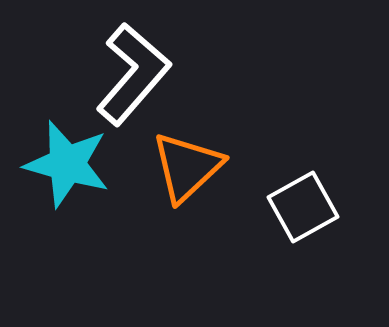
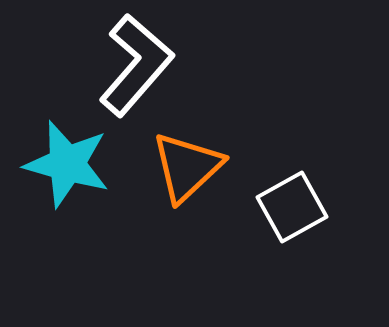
white L-shape: moved 3 px right, 9 px up
white square: moved 11 px left
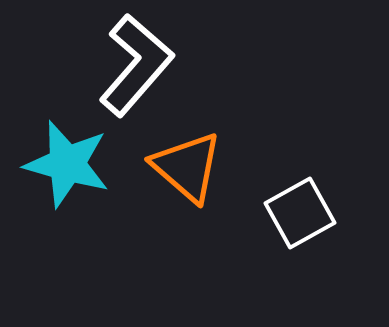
orange triangle: rotated 36 degrees counterclockwise
white square: moved 8 px right, 6 px down
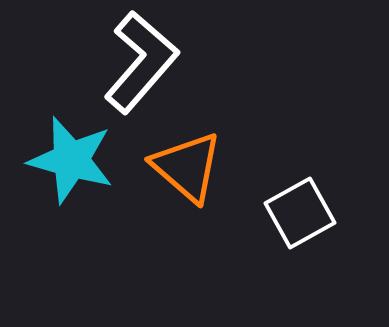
white L-shape: moved 5 px right, 3 px up
cyan star: moved 4 px right, 4 px up
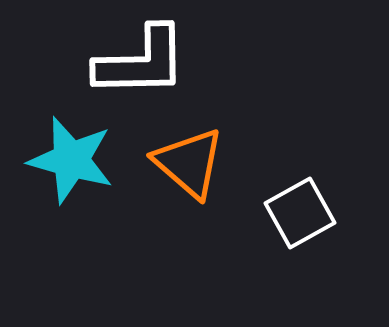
white L-shape: rotated 48 degrees clockwise
orange triangle: moved 2 px right, 4 px up
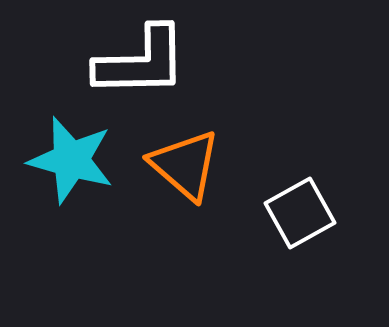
orange triangle: moved 4 px left, 2 px down
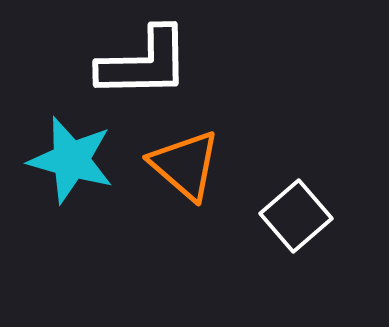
white L-shape: moved 3 px right, 1 px down
white square: moved 4 px left, 3 px down; rotated 12 degrees counterclockwise
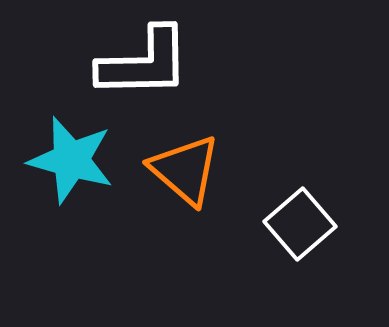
orange triangle: moved 5 px down
white square: moved 4 px right, 8 px down
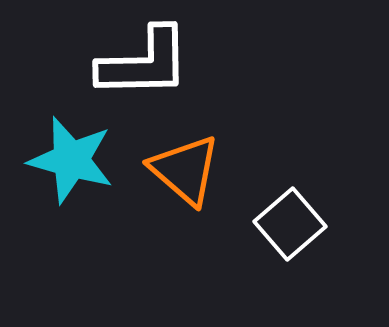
white square: moved 10 px left
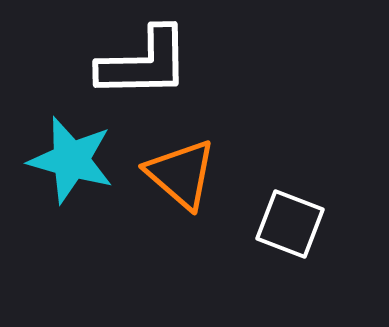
orange triangle: moved 4 px left, 4 px down
white square: rotated 28 degrees counterclockwise
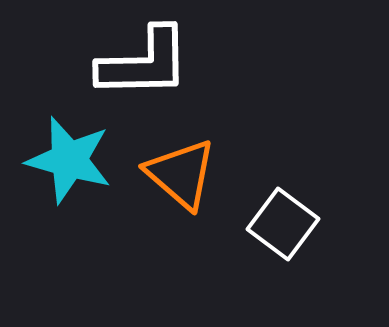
cyan star: moved 2 px left
white square: moved 7 px left; rotated 16 degrees clockwise
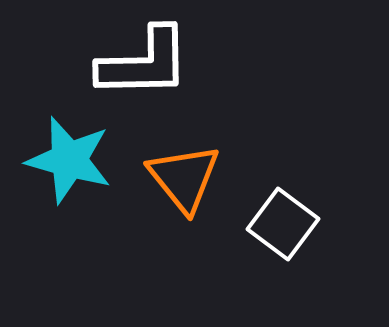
orange triangle: moved 3 px right, 4 px down; rotated 10 degrees clockwise
